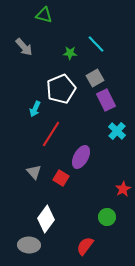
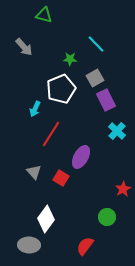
green star: moved 6 px down
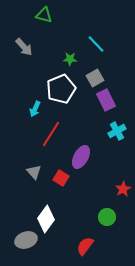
cyan cross: rotated 18 degrees clockwise
gray ellipse: moved 3 px left, 5 px up; rotated 20 degrees counterclockwise
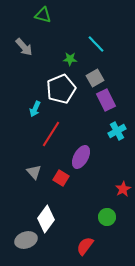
green triangle: moved 1 px left
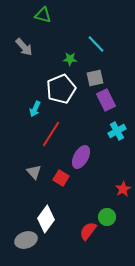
gray square: rotated 18 degrees clockwise
red semicircle: moved 3 px right, 15 px up
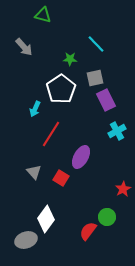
white pentagon: rotated 12 degrees counterclockwise
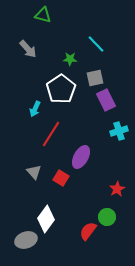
gray arrow: moved 4 px right, 2 px down
cyan cross: moved 2 px right; rotated 12 degrees clockwise
red star: moved 6 px left
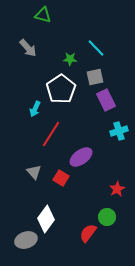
cyan line: moved 4 px down
gray arrow: moved 1 px up
gray square: moved 1 px up
purple ellipse: rotated 25 degrees clockwise
red semicircle: moved 2 px down
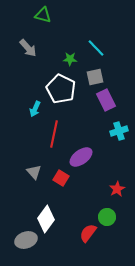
white pentagon: rotated 12 degrees counterclockwise
red line: moved 3 px right; rotated 20 degrees counterclockwise
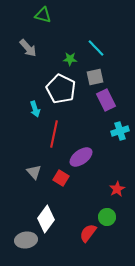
cyan arrow: rotated 42 degrees counterclockwise
cyan cross: moved 1 px right
gray ellipse: rotated 10 degrees clockwise
